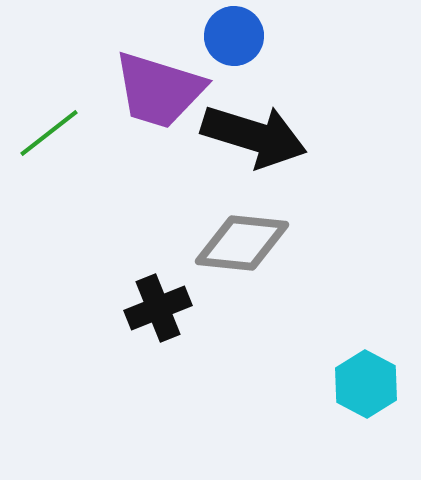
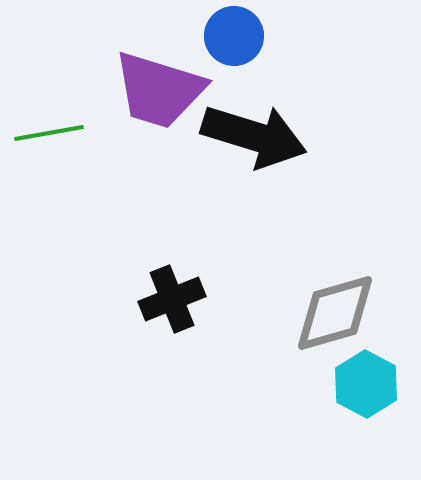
green line: rotated 28 degrees clockwise
gray diamond: moved 93 px right, 70 px down; rotated 22 degrees counterclockwise
black cross: moved 14 px right, 9 px up
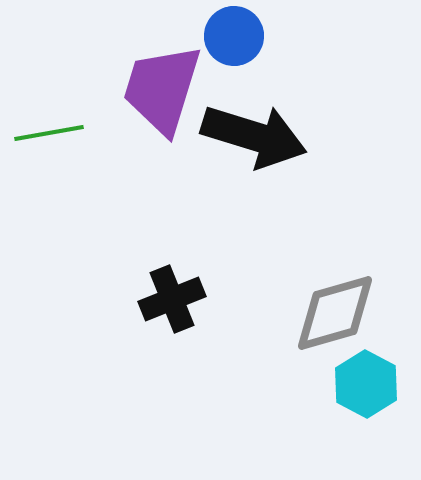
purple trapezoid: moved 3 px right, 1 px up; rotated 90 degrees clockwise
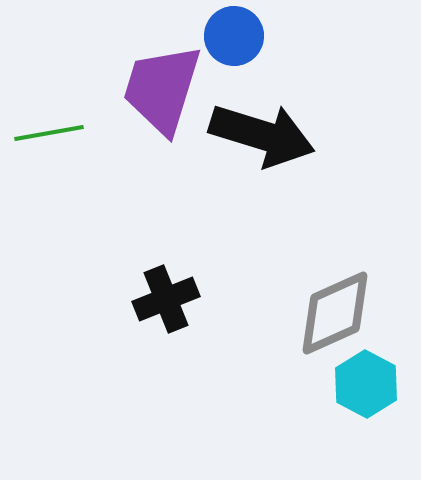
black arrow: moved 8 px right, 1 px up
black cross: moved 6 px left
gray diamond: rotated 8 degrees counterclockwise
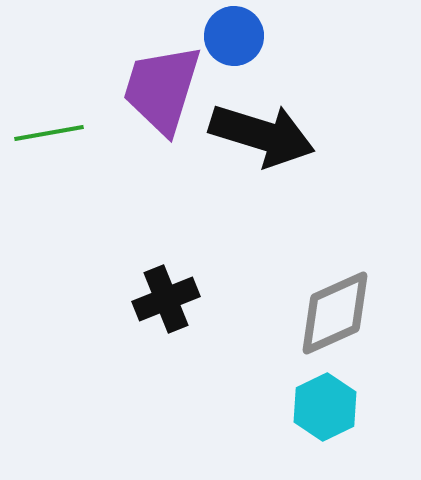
cyan hexagon: moved 41 px left, 23 px down; rotated 6 degrees clockwise
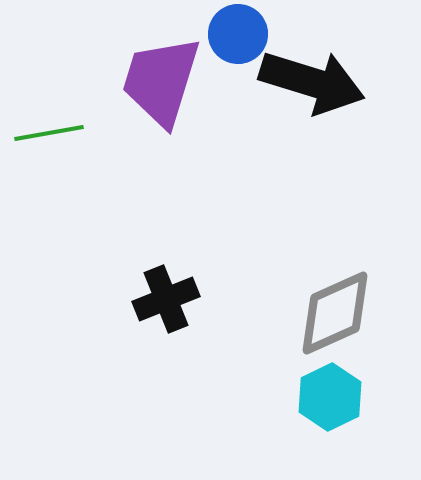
blue circle: moved 4 px right, 2 px up
purple trapezoid: moved 1 px left, 8 px up
black arrow: moved 50 px right, 53 px up
cyan hexagon: moved 5 px right, 10 px up
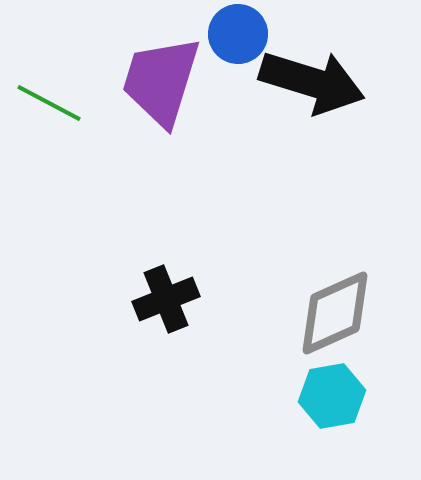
green line: moved 30 px up; rotated 38 degrees clockwise
cyan hexagon: moved 2 px right, 1 px up; rotated 16 degrees clockwise
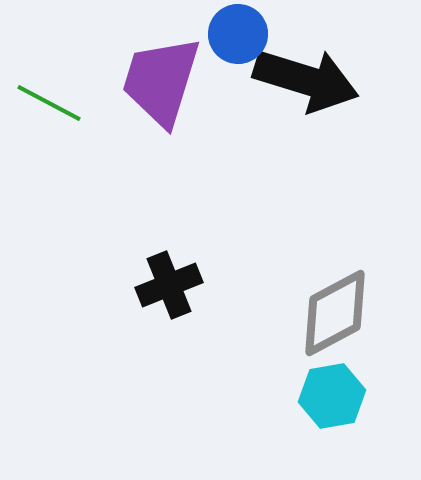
black arrow: moved 6 px left, 2 px up
black cross: moved 3 px right, 14 px up
gray diamond: rotated 4 degrees counterclockwise
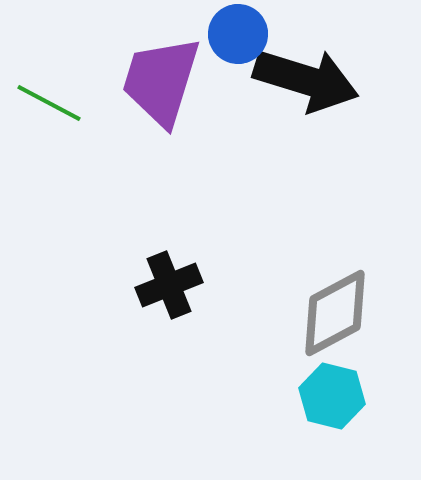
cyan hexagon: rotated 24 degrees clockwise
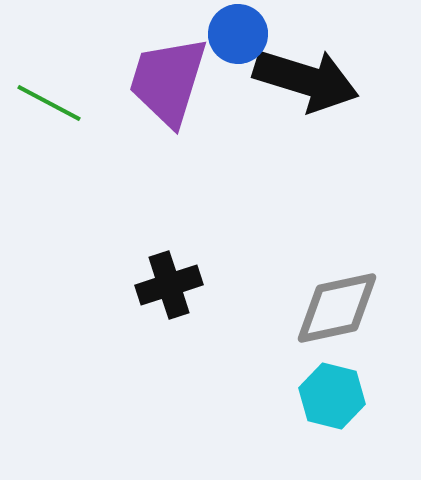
purple trapezoid: moved 7 px right
black cross: rotated 4 degrees clockwise
gray diamond: moved 2 px right, 5 px up; rotated 16 degrees clockwise
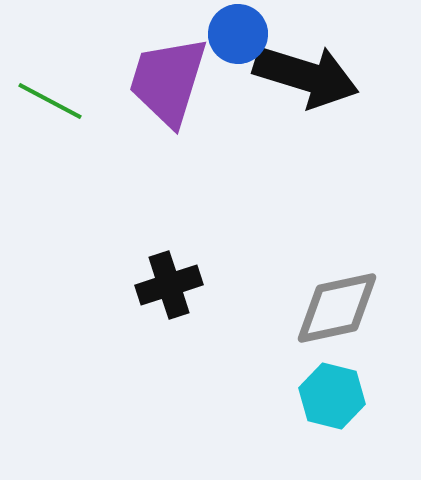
black arrow: moved 4 px up
green line: moved 1 px right, 2 px up
